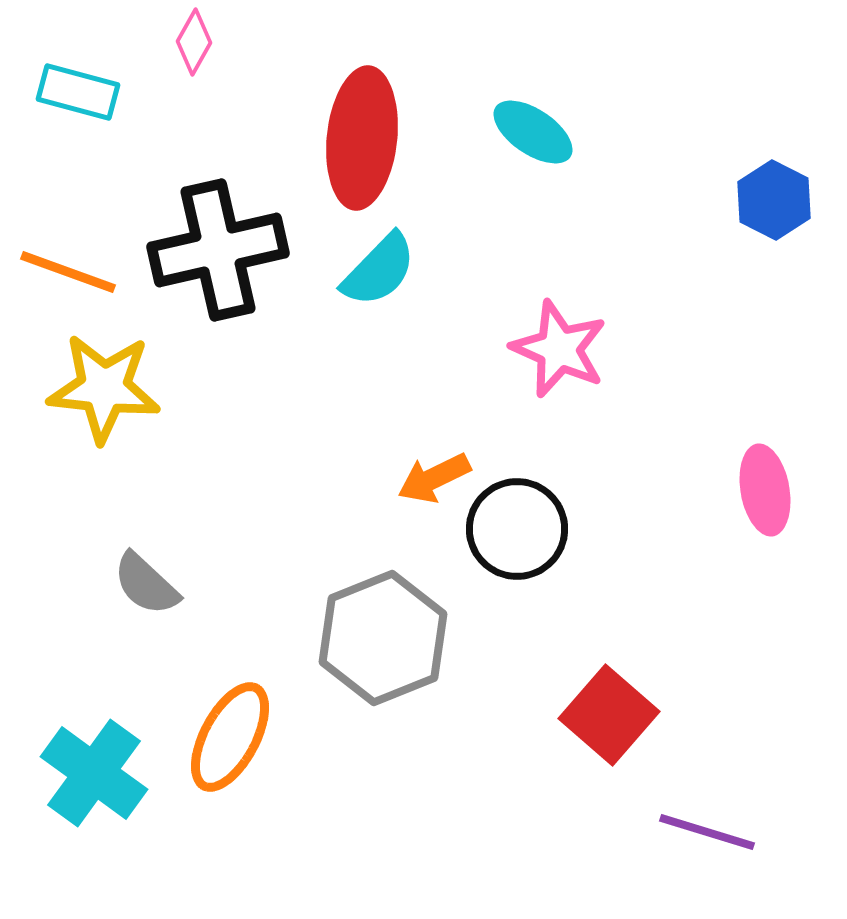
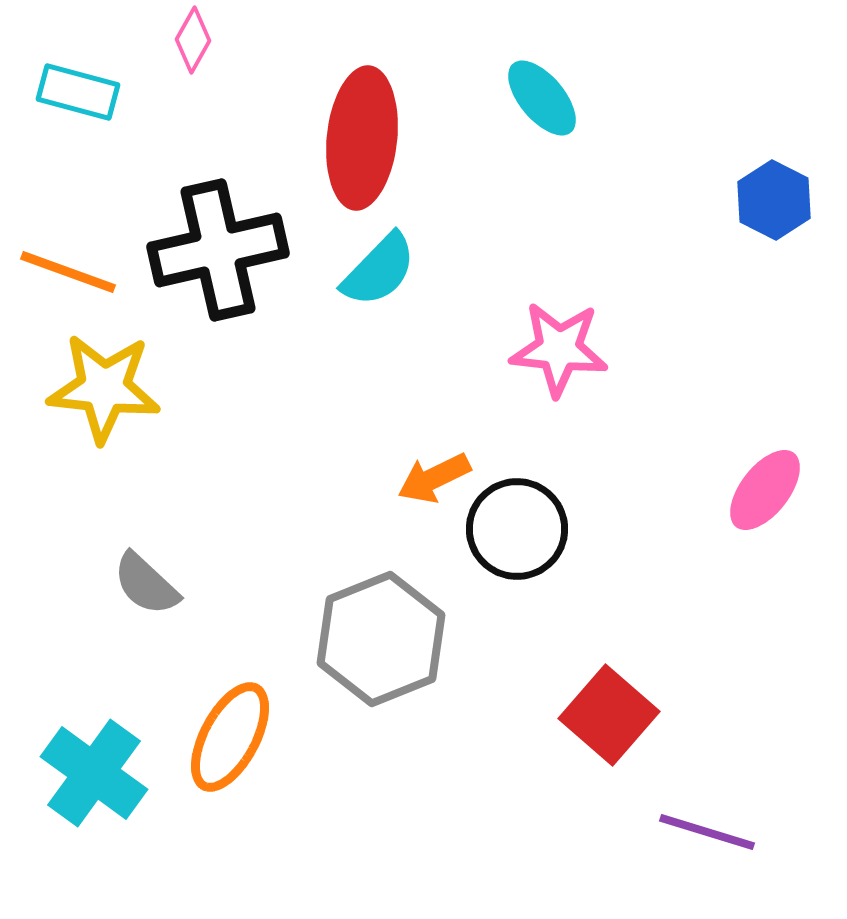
pink diamond: moved 1 px left, 2 px up
cyan ellipse: moved 9 px right, 34 px up; rotated 16 degrees clockwise
pink star: rotated 18 degrees counterclockwise
pink ellipse: rotated 48 degrees clockwise
gray hexagon: moved 2 px left, 1 px down
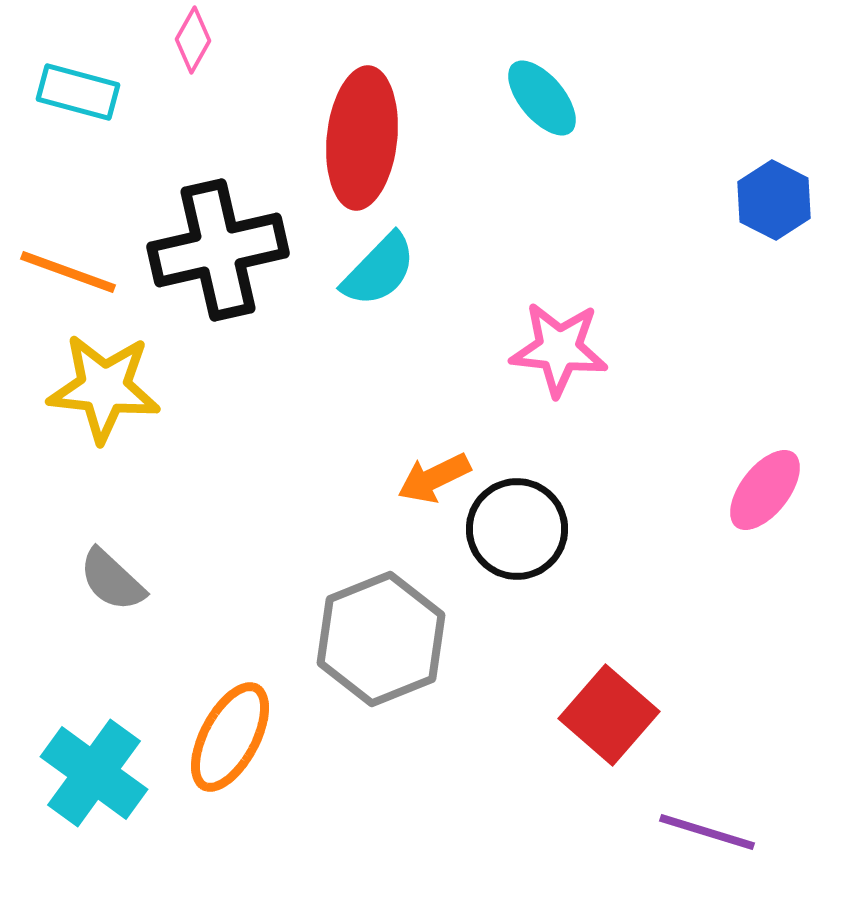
gray semicircle: moved 34 px left, 4 px up
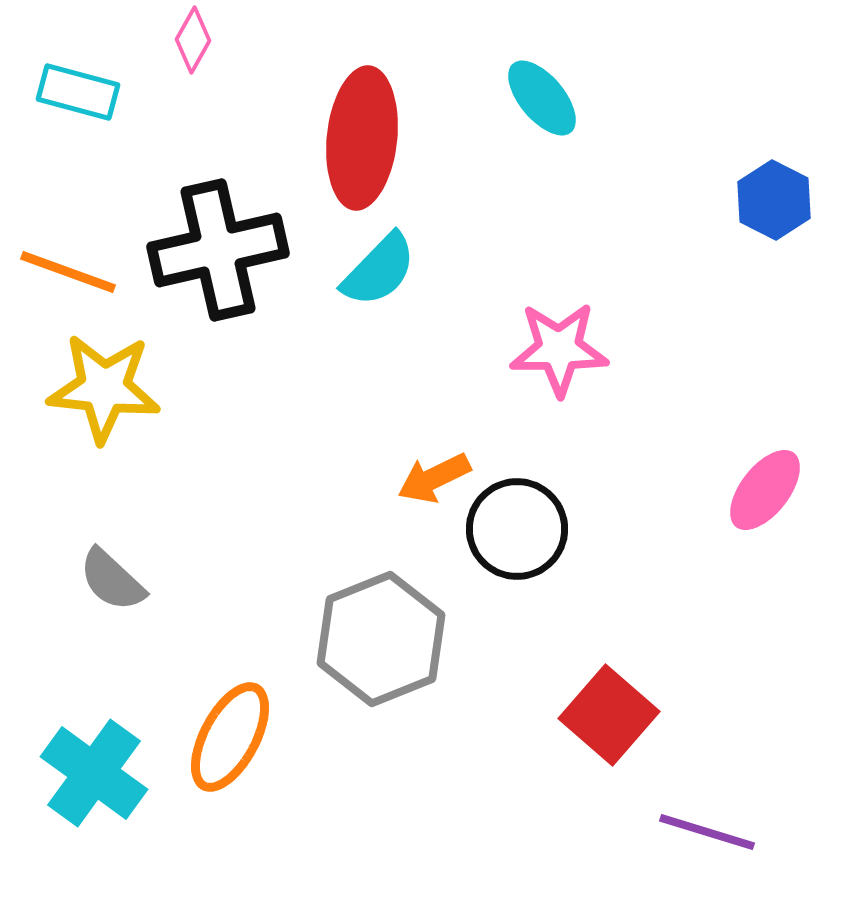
pink star: rotated 6 degrees counterclockwise
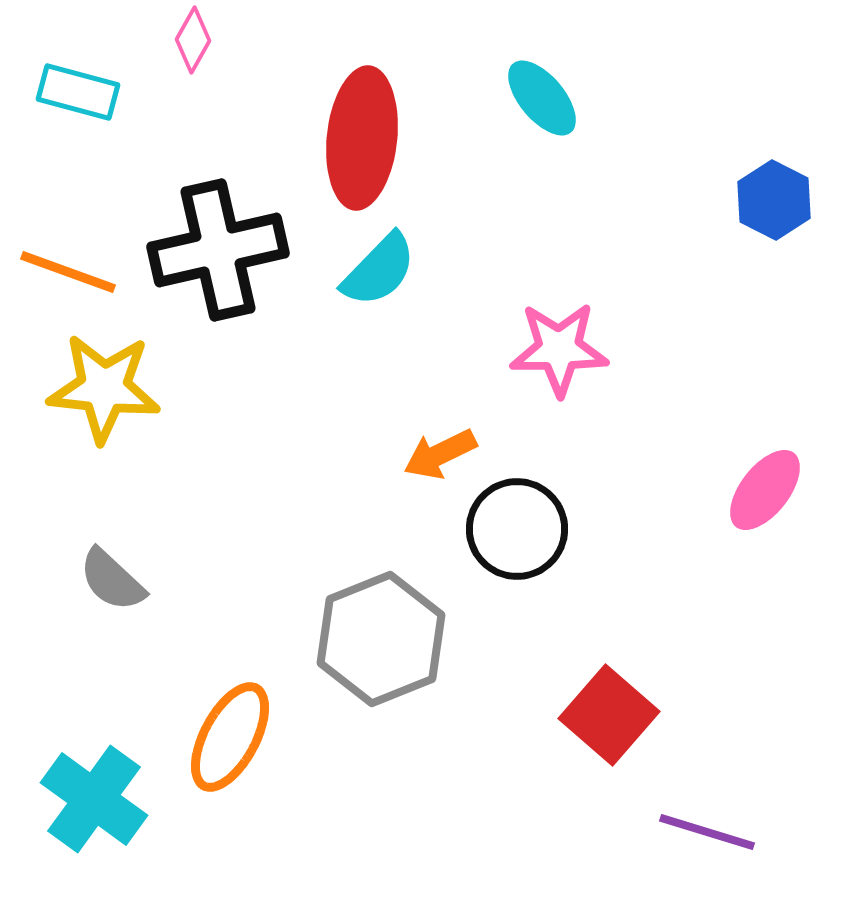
orange arrow: moved 6 px right, 24 px up
cyan cross: moved 26 px down
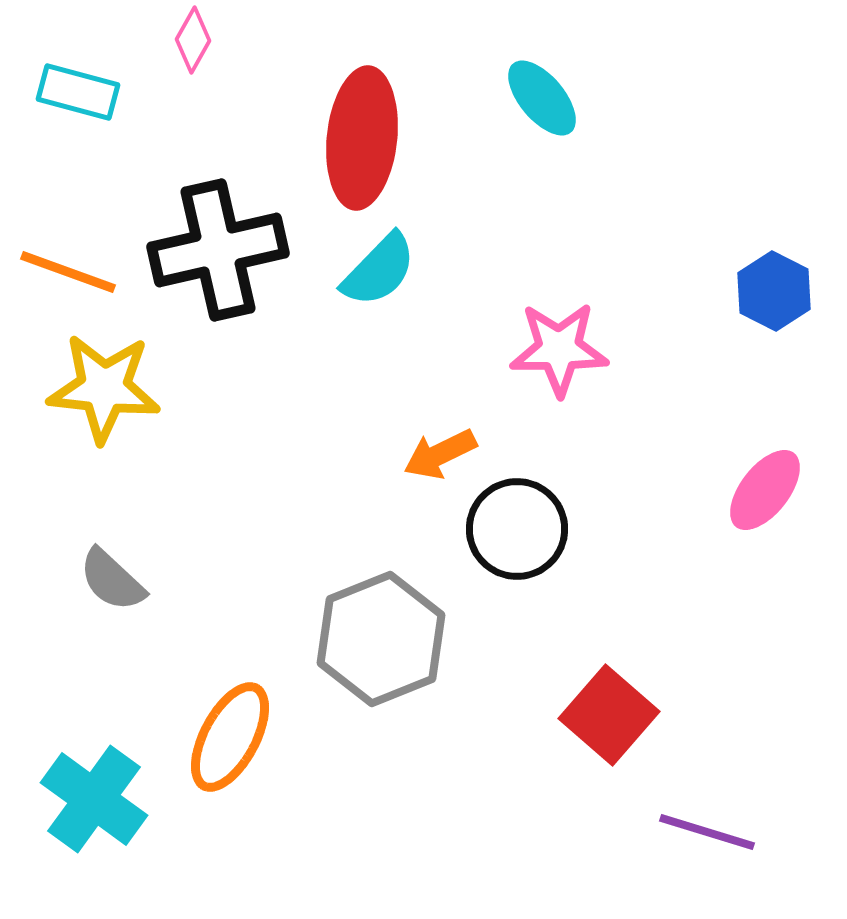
blue hexagon: moved 91 px down
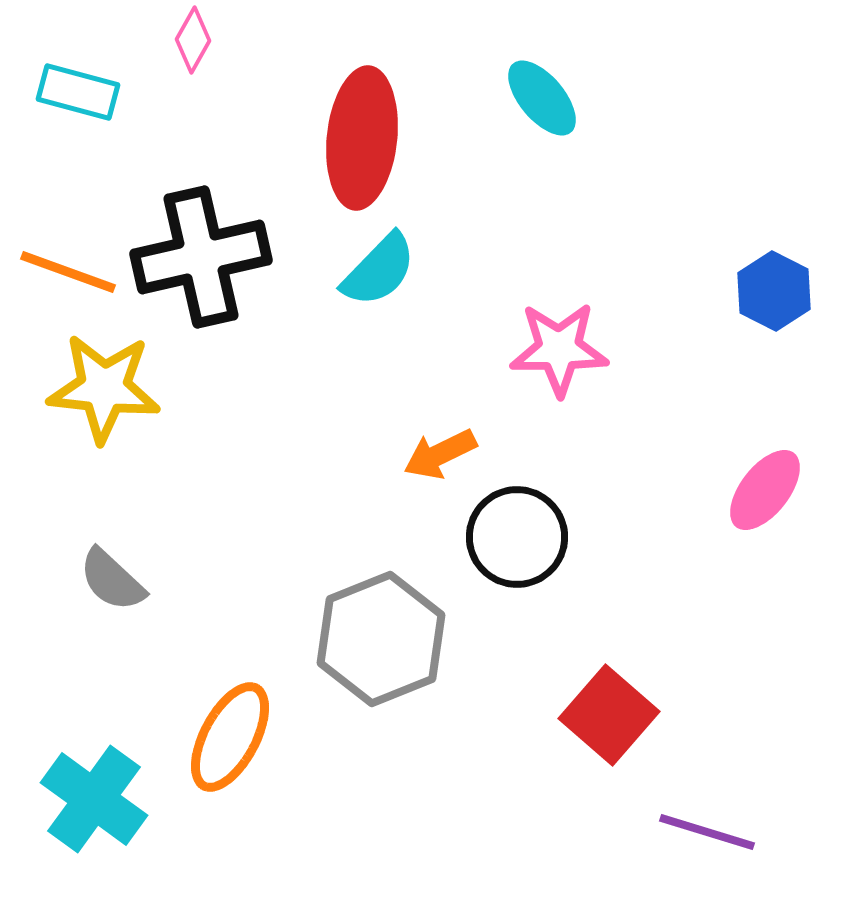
black cross: moved 17 px left, 7 px down
black circle: moved 8 px down
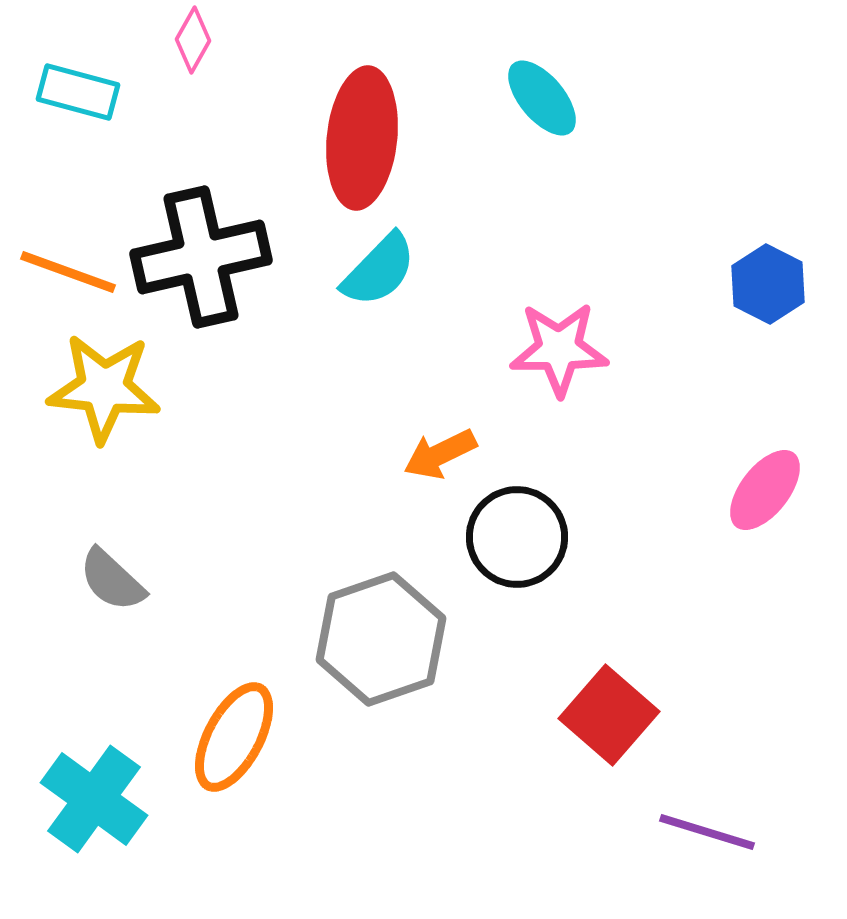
blue hexagon: moved 6 px left, 7 px up
gray hexagon: rotated 3 degrees clockwise
orange ellipse: moved 4 px right
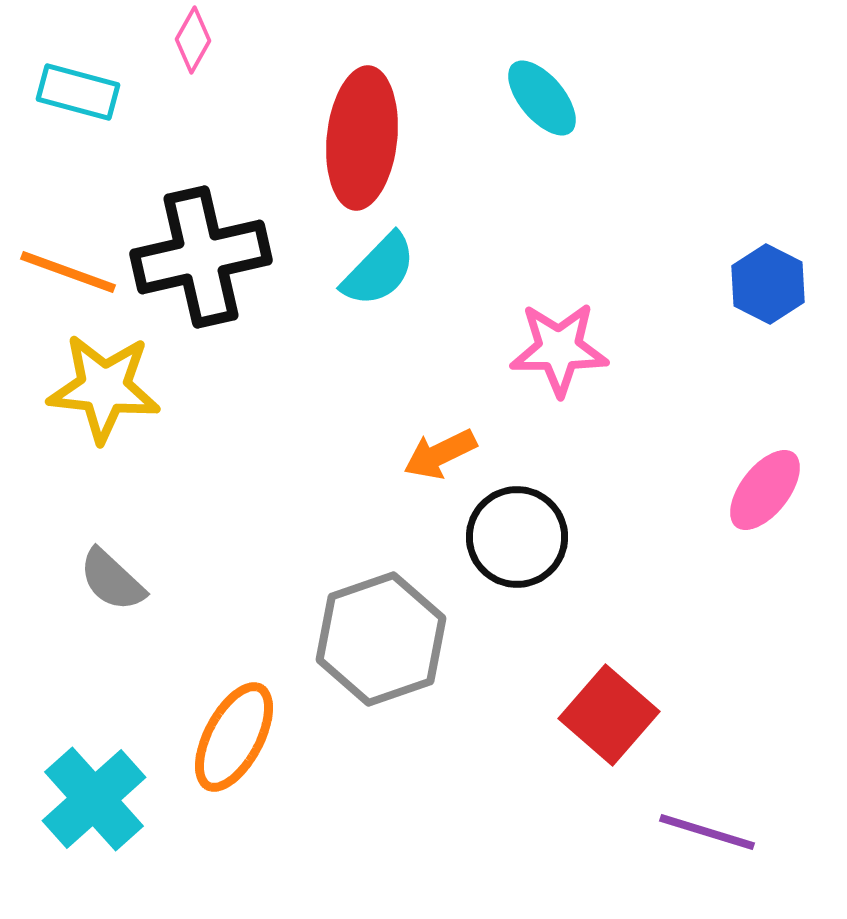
cyan cross: rotated 12 degrees clockwise
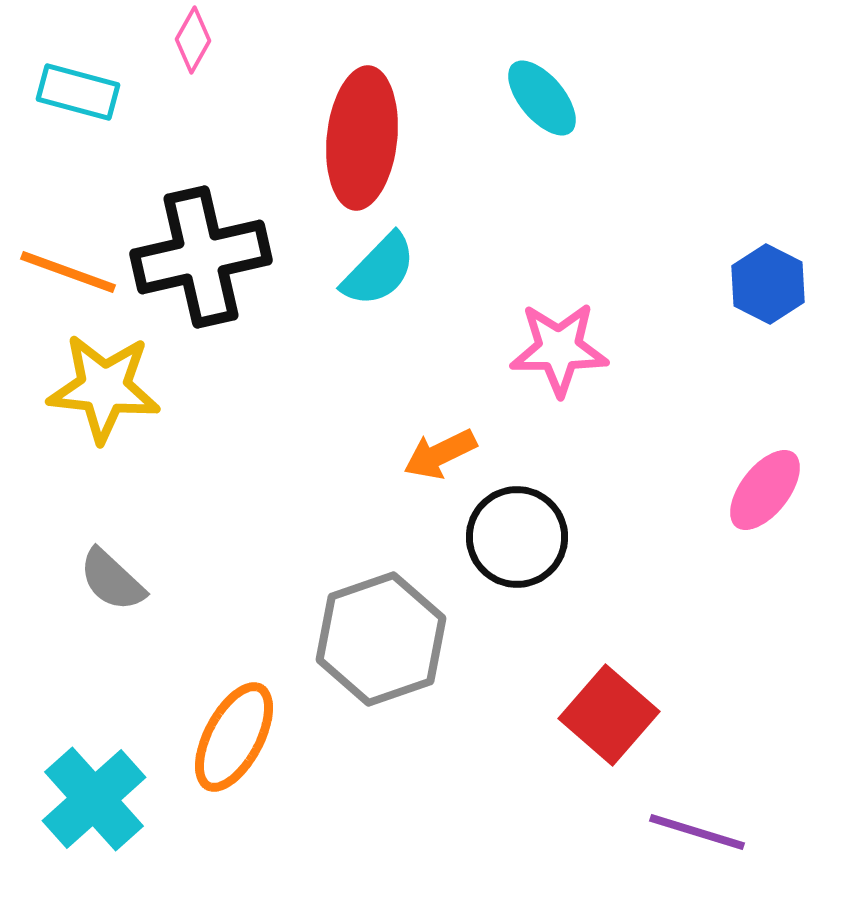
purple line: moved 10 px left
